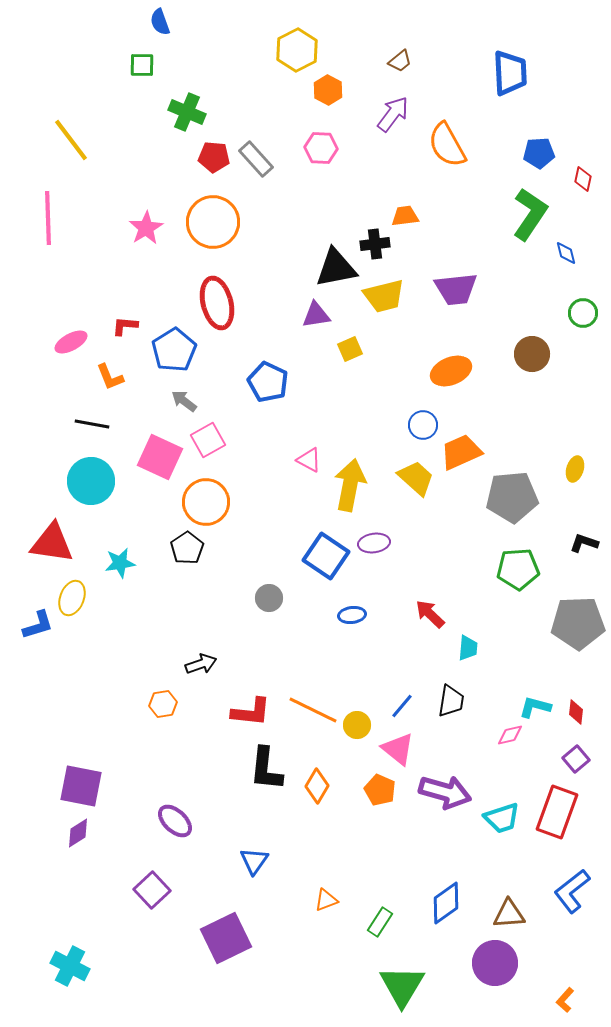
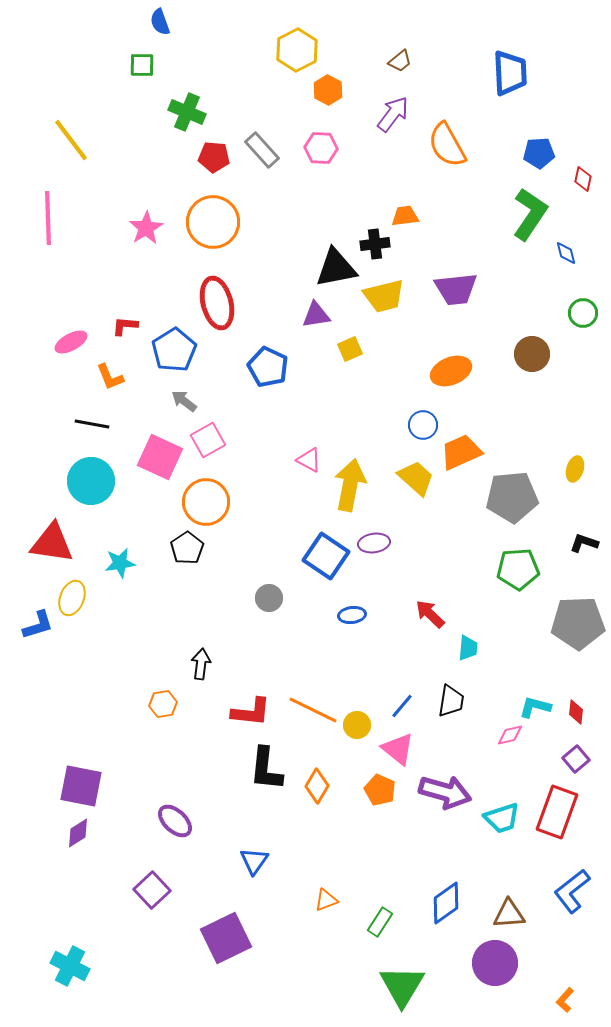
gray rectangle at (256, 159): moved 6 px right, 9 px up
blue pentagon at (268, 382): moved 15 px up
black arrow at (201, 664): rotated 64 degrees counterclockwise
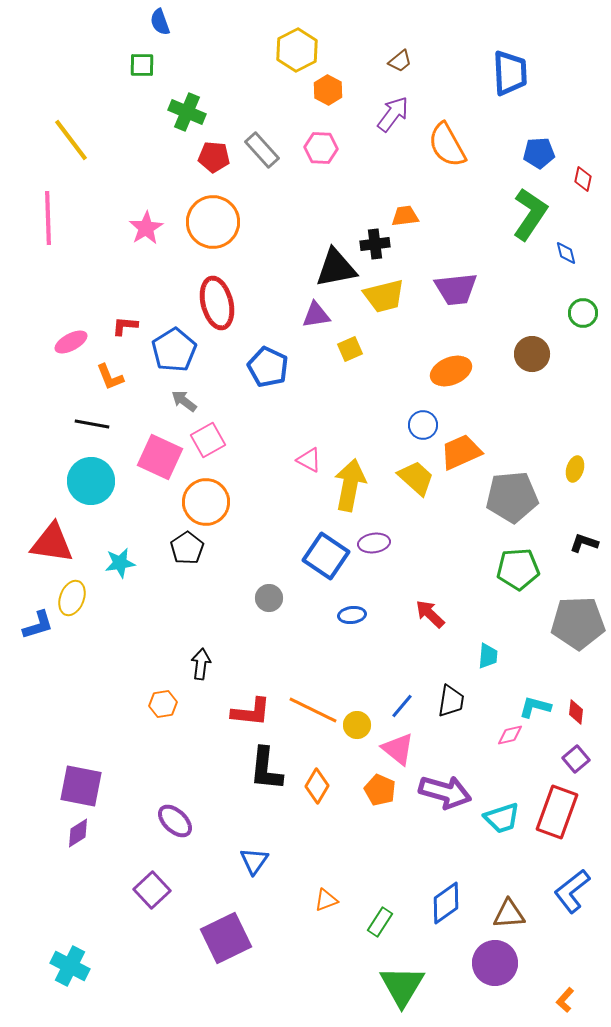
cyan trapezoid at (468, 648): moved 20 px right, 8 px down
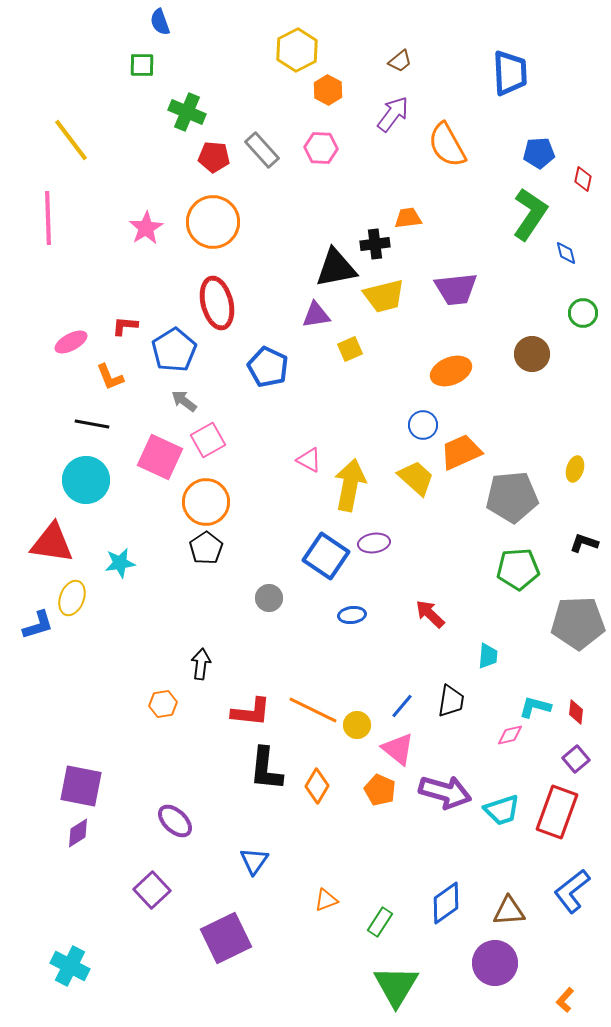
orange trapezoid at (405, 216): moved 3 px right, 2 px down
cyan circle at (91, 481): moved 5 px left, 1 px up
black pentagon at (187, 548): moved 19 px right
cyan trapezoid at (502, 818): moved 8 px up
brown triangle at (509, 914): moved 3 px up
green triangle at (402, 986): moved 6 px left
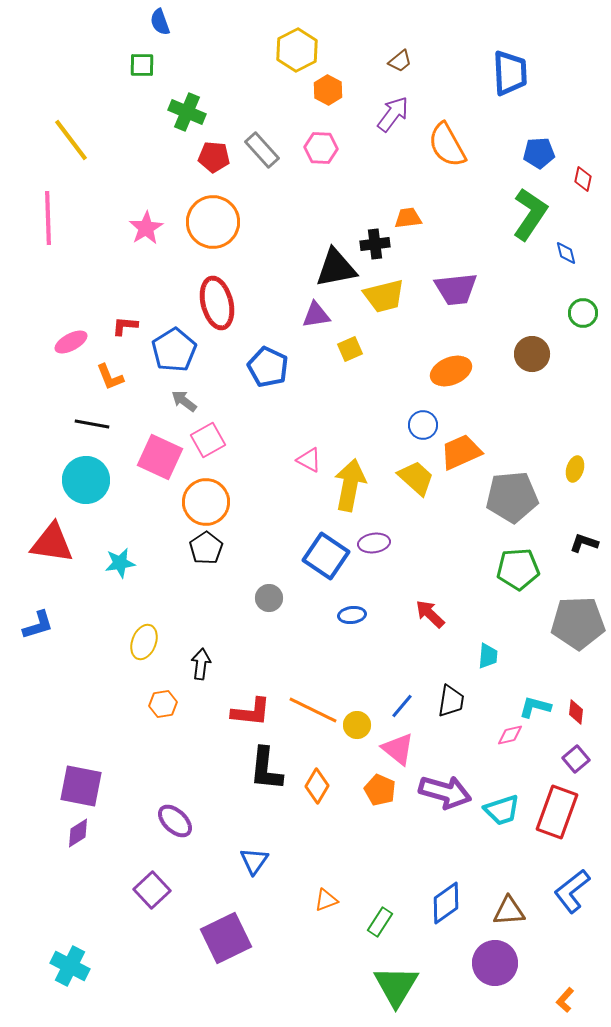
yellow ellipse at (72, 598): moved 72 px right, 44 px down
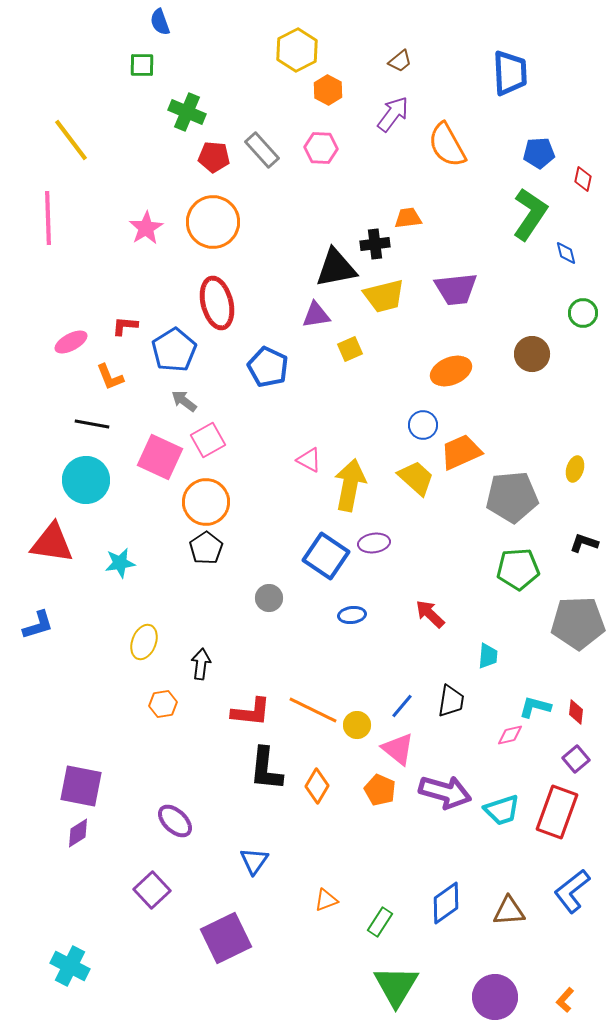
purple circle at (495, 963): moved 34 px down
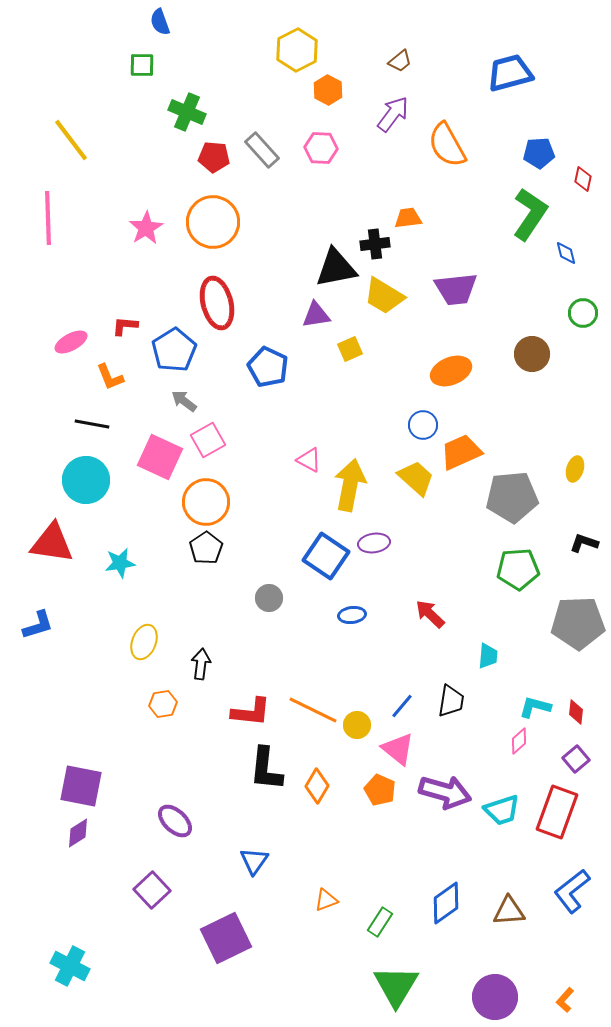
blue trapezoid at (510, 73): rotated 102 degrees counterclockwise
yellow trapezoid at (384, 296): rotated 45 degrees clockwise
pink diamond at (510, 735): moved 9 px right, 6 px down; rotated 28 degrees counterclockwise
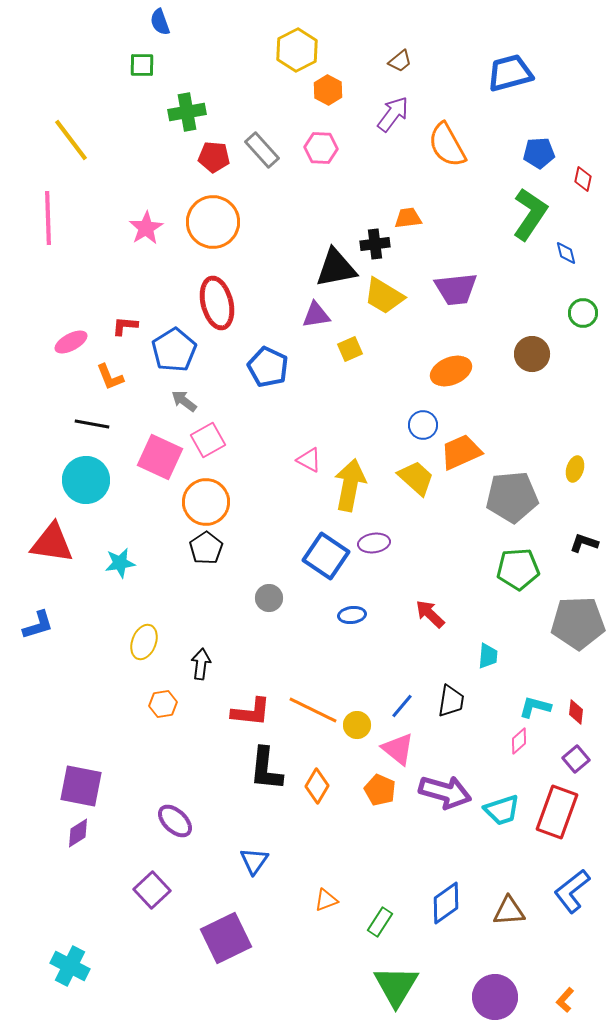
green cross at (187, 112): rotated 33 degrees counterclockwise
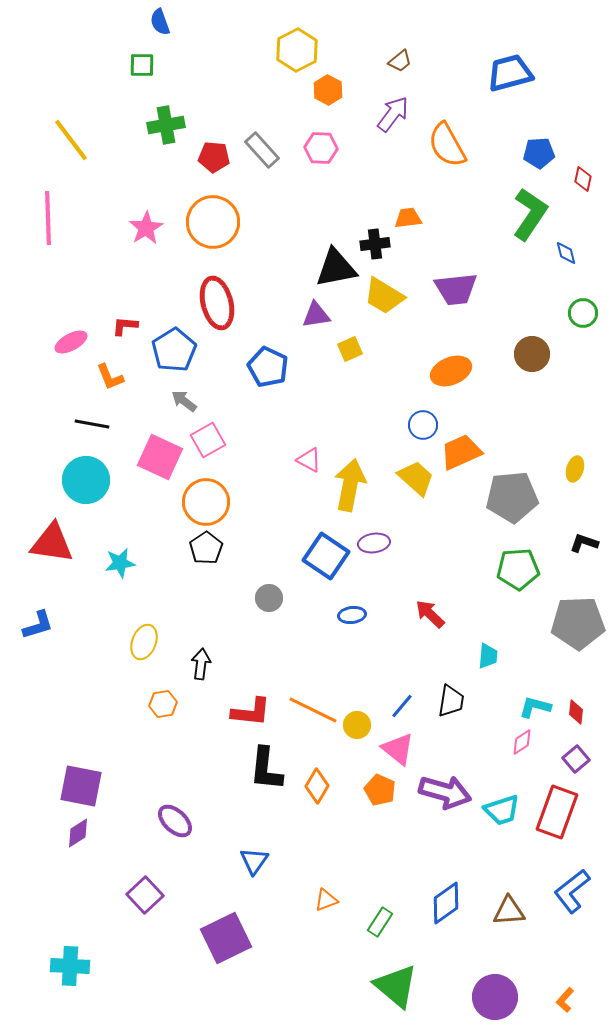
green cross at (187, 112): moved 21 px left, 13 px down
pink diamond at (519, 741): moved 3 px right, 1 px down; rotated 8 degrees clockwise
purple square at (152, 890): moved 7 px left, 5 px down
cyan cross at (70, 966): rotated 24 degrees counterclockwise
green triangle at (396, 986): rotated 21 degrees counterclockwise
